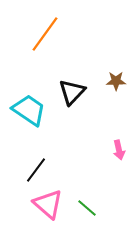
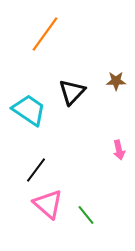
green line: moved 1 px left, 7 px down; rotated 10 degrees clockwise
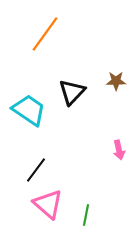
green line: rotated 50 degrees clockwise
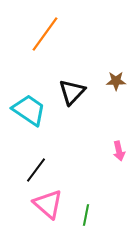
pink arrow: moved 1 px down
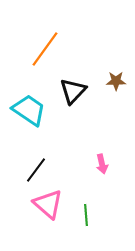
orange line: moved 15 px down
black triangle: moved 1 px right, 1 px up
pink arrow: moved 17 px left, 13 px down
green line: rotated 15 degrees counterclockwise
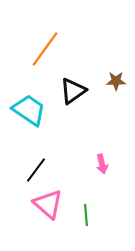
black triangle: rotated 12 degrees clockwise
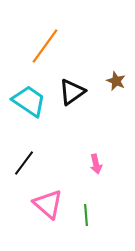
orange line: moved 3 px up
brown star: rotated 24 degrees clockwise
black triangle: moved 1 px left, 1 px down
cyan trapezoid: moved 9 px up
pink arrow: moved 6 px left
black line: moved 12 px left, 7 px up
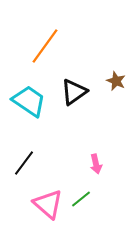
black triangle: moved 2 px right
green line: moved 5 px left, 16 px up; rotated 55 degrees clockwise
